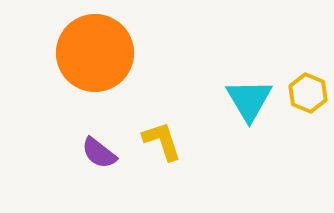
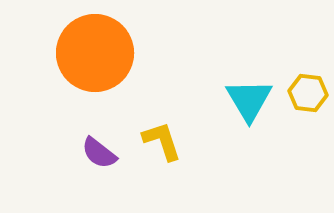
yellow hexagon: rotated 15 degrees counterclockwise
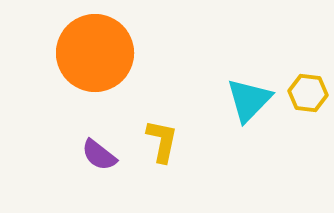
cyan triangle: rotated 15 degrees clockwise
yellow L-shape: rotated 30 degrees clockwise
purple semicircle: moved 2 px down
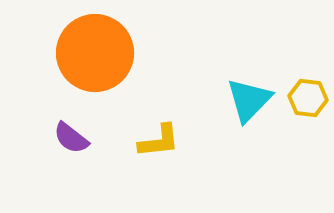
yellow hexagon: moved 5 px down
yellow L-shape: moved 3 px left; rotated 72 degrees clockwise
purple semicircle: moved 28 px left, 17 px up
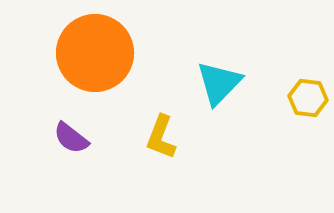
cyan triangle: moved 30 px left, 17 px up
yellow L-shape: moved 2 px right, 4 px up; rotated 117 degrees clockwise
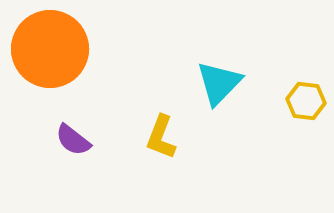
orange circle: moved 45 px left, 4 px up
yellow hexagon: moved 2 px left, 3 px down
purple semicircle: moved 2 px right, 2 px down
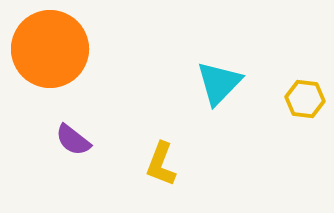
yellow hexagon: moved 1 px left, 2 px up
yellow L-shape: moved 27 px down
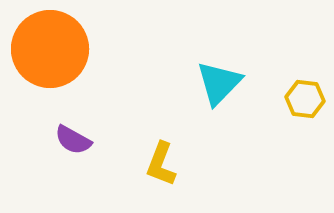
purple semicircle: rotated 9 degrees counterclockwise
